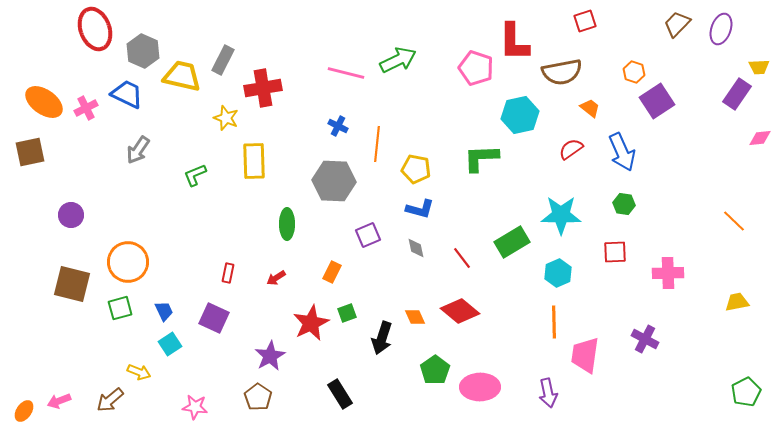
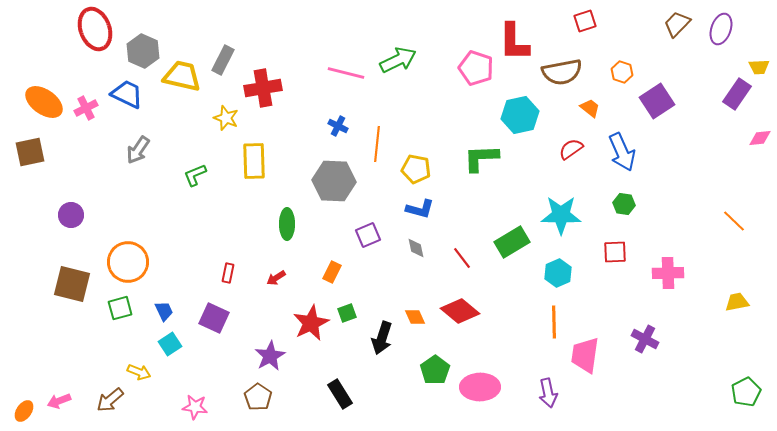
orange hexagon at (634, 72): moved 12 px left
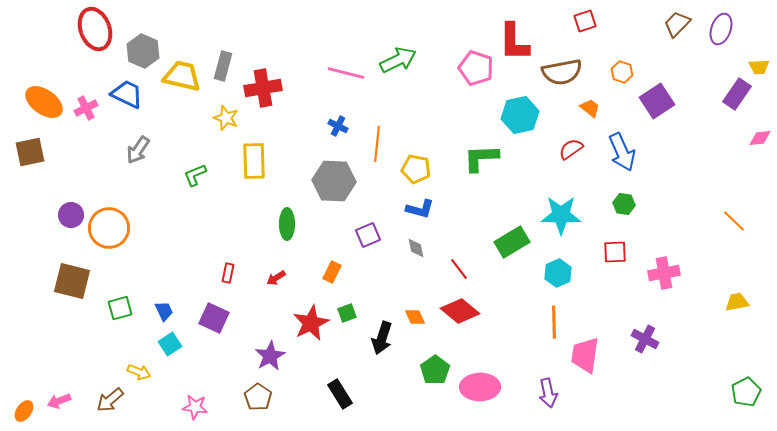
gray rectangle at (223, 60): moved 6 px down; rotated 12 degrees counterclockwise
red line at (462, 258): moved 3 px left, 11 px down
orange circle at (128, 262): moved 19 px left, 34 px up
pink cross at (668, 273): moved 4 px left; rotated 8 degrees counterclockwise
brown square at (72, 284): moved 3 px up
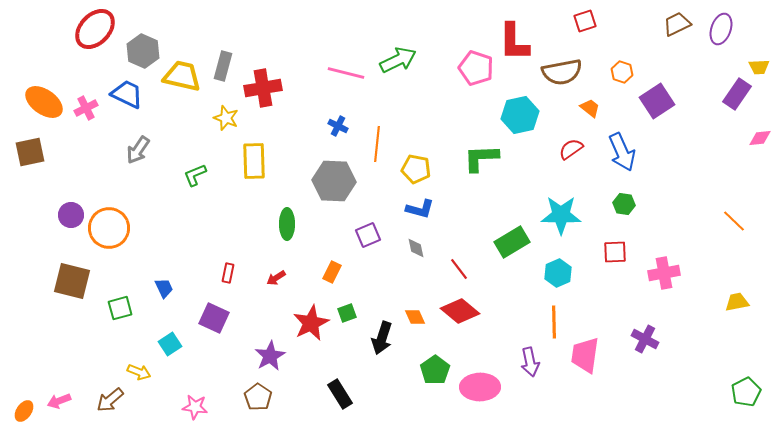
brown trapezoid at (677, 24): rotated 20 degrees clockwise
red ellipse at (95, 29): rotated 63 degrees clockwise
blue trapezoid at (164, 311): moved 23 px up
purple arrow at (548, 393): moved 18 px left, 31 px up
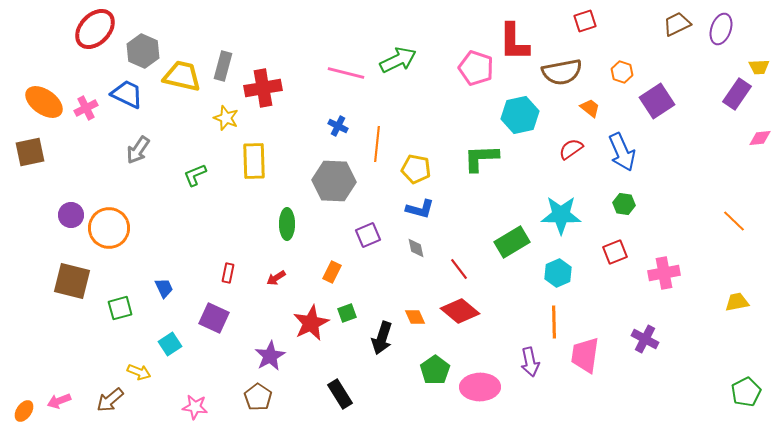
red square at (615, 252): rotated 20 degrees counterclockwise
